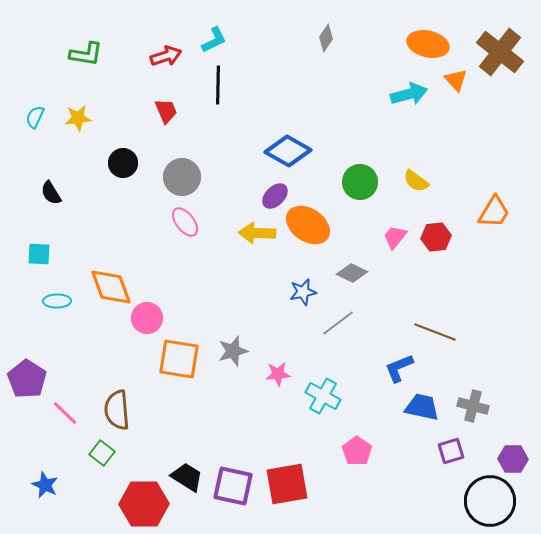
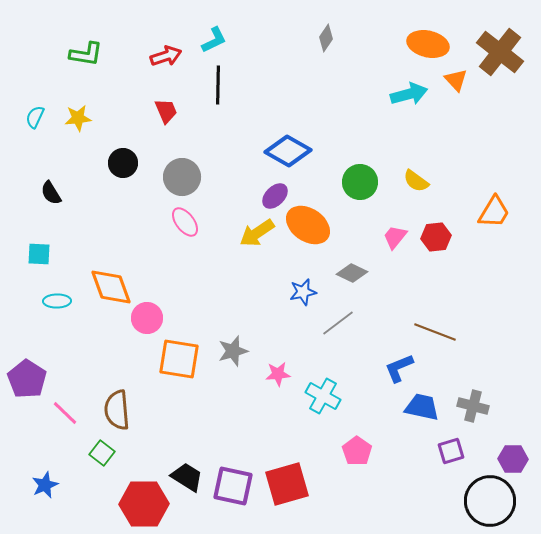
yellow arrow at (257, 233): rotated 36 degrees counterclockwise
red square at (287, 484): rotated 6 degrees counterclockwise
blue star at (45, 485): rotated 24 degrees clockwise
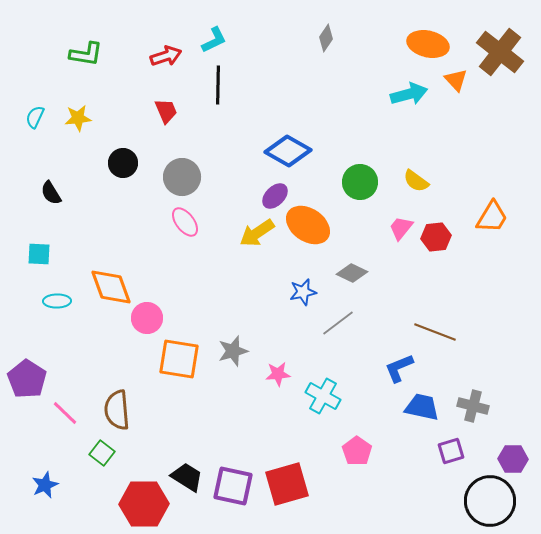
orange trapezoid at (494, 212): moved 2 px left, 5 px down
pink trapezoid at (395, 237): moved 6 px right, 9 px up
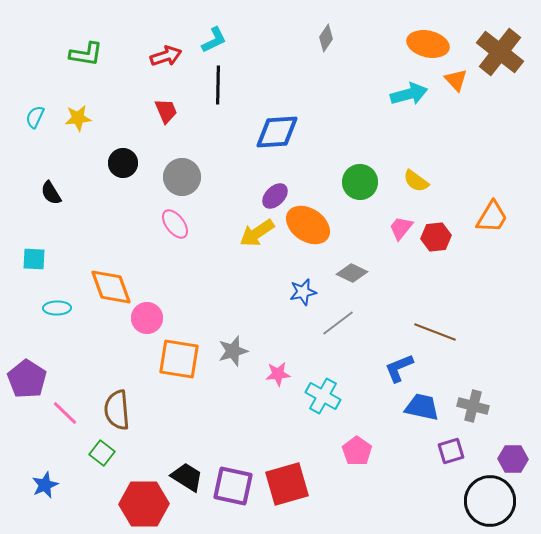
blue diamond at (288, 151): moved 11 px left, 19 px up; rotated 33 degrees counterclockwise
pink ellipse at (185, 222): moved 10 px left, 2 px down
cyan square at (39, 254): moved 5 px left, 5 px down
cyan ellipse at (57, 301): moved 7 px down
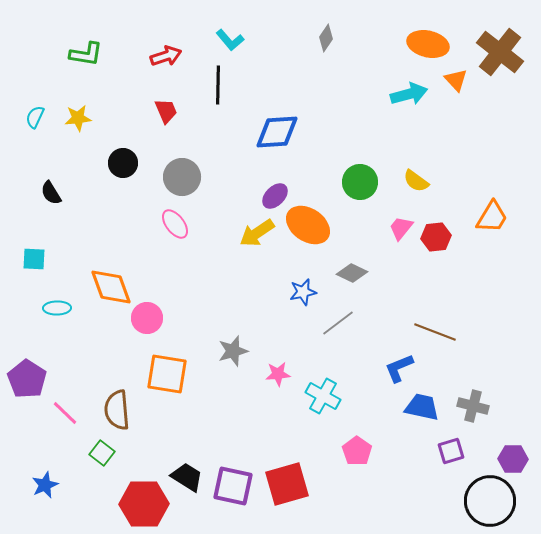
cyan L-shape at (214, 40): moved 16 px right; rotated 76 degrees clockwise
orange square at (179, 359): moved 12 px left, 15 px down
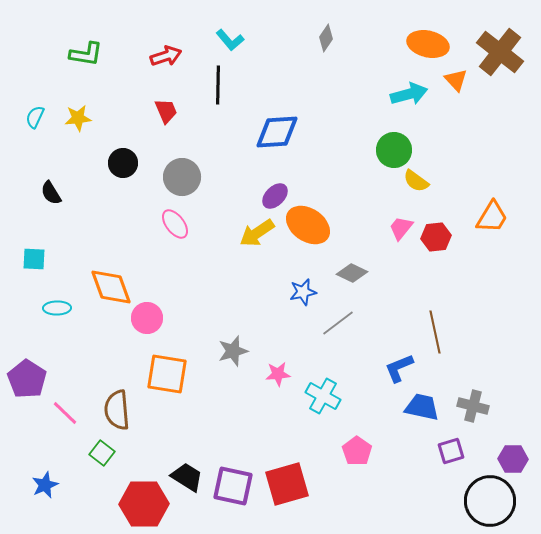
green circle at (360, 182): moved 34 px right, 32 px up
brown line at (435, 332): rotated 57 degrees clockwise
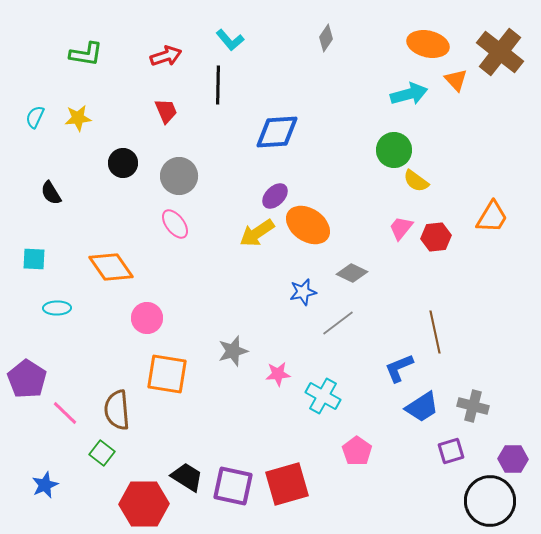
gray circle at (182, 177): moved 3 px left, 1 px up
orange diamond at (111, 287): moved 20 px up; rotated 15 degrees counterclockwise
blue trapezoid at (422, 407): rotated 135 degrees clockwise
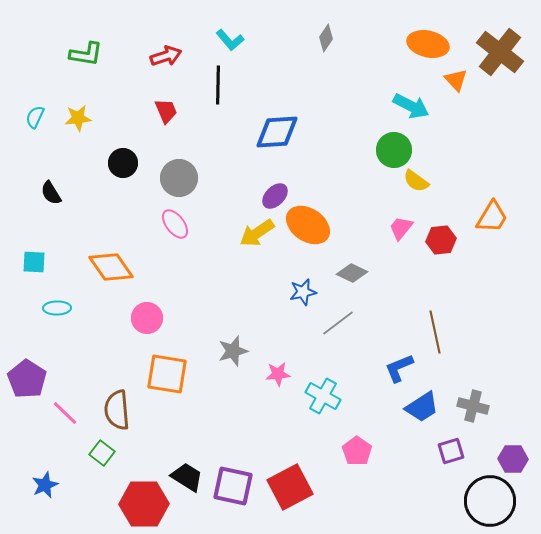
cyan arrow at (409, 94): moved 2 px right, 12 px down; rotated 42 degrees clockwise
gray circle at (179, 176): moved 2 px down
red hexagon at (436, 237): moved 5 px right, 3 px down
cyan square at (34, 259): moved 3 px down
red square at (287, 484): moved 3 px right, 3 px down; rotated 12 degrees counterclockwise
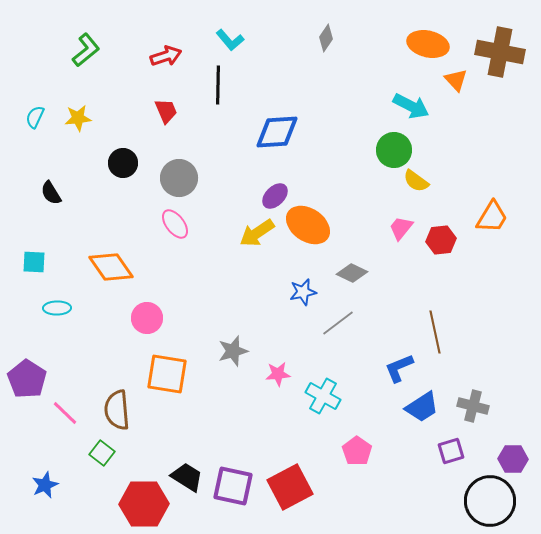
brown cross at (500, 52): rotated 27 degrees counterclockwise
green L-shape at (86, 54): moved 4 px up; rotated 48 degrees counterclockwise
